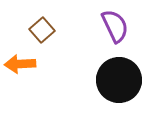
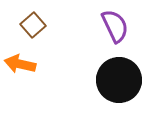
brown square: moved 9 px left, 5 px up
orange arrow: rotated 16 degrees clockwise
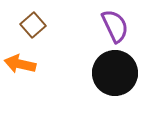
black circle: moved 4 px left, 7 px up
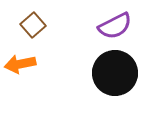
purple semicircle: rotated 88 degrees clockwise
orange arrow: rotated 24 degrees counterclockwise
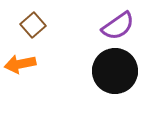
purple semicircle: moved 3 px right; rotated 8 degrees counterclockwise
black circle: moved 2 px up
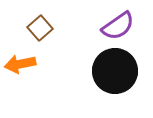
brown square: moved 7 px right, 3 px down
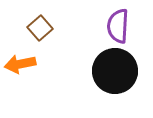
purple semicircle: rotated 128 degrees clockwise
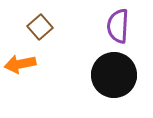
brown square: moved 1 px up
black circle: moved 1 px left, 4 px down
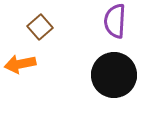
purple semicircle: moved 3 px left, 5 px up
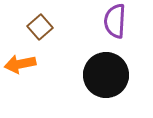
black circle: moved 8 px left
